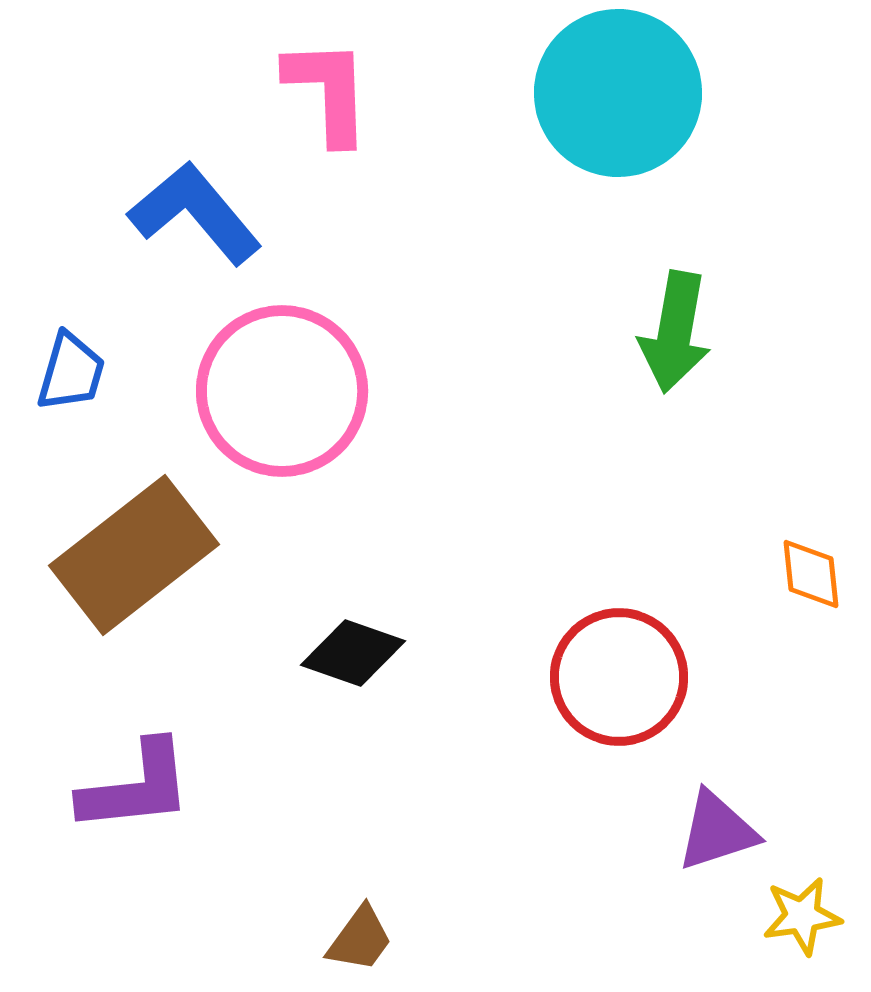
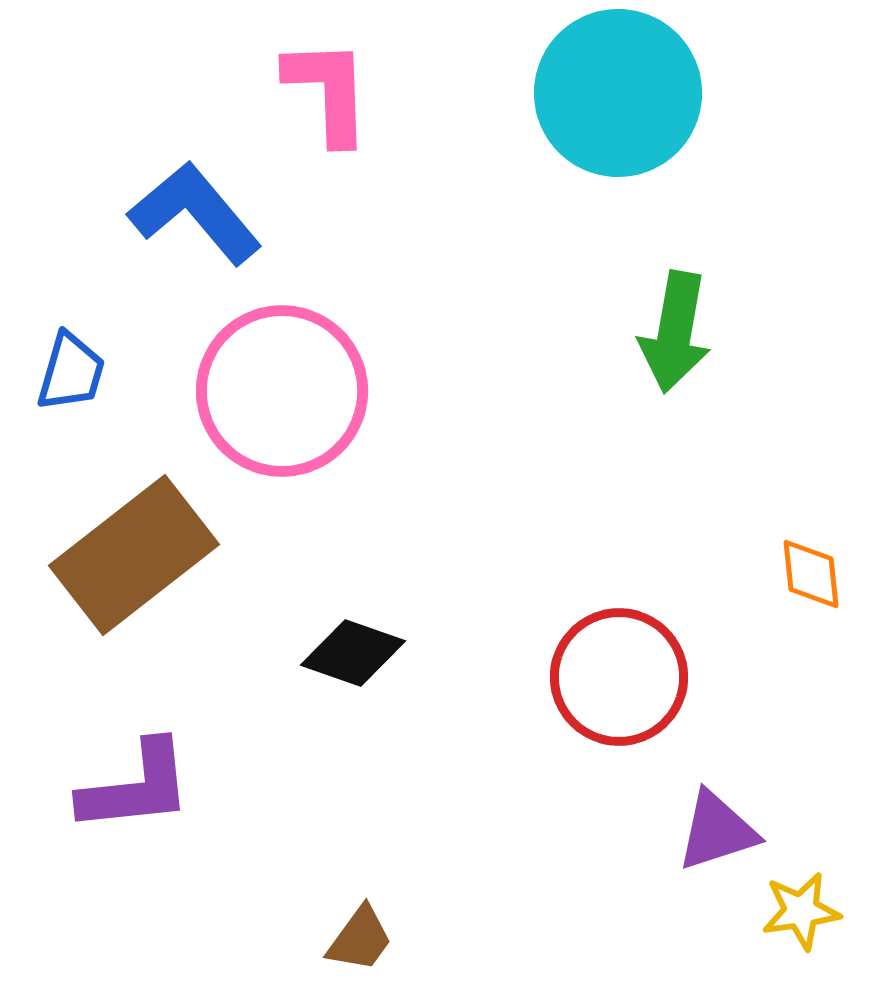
yellow star: moved 1 px left, 5 px up
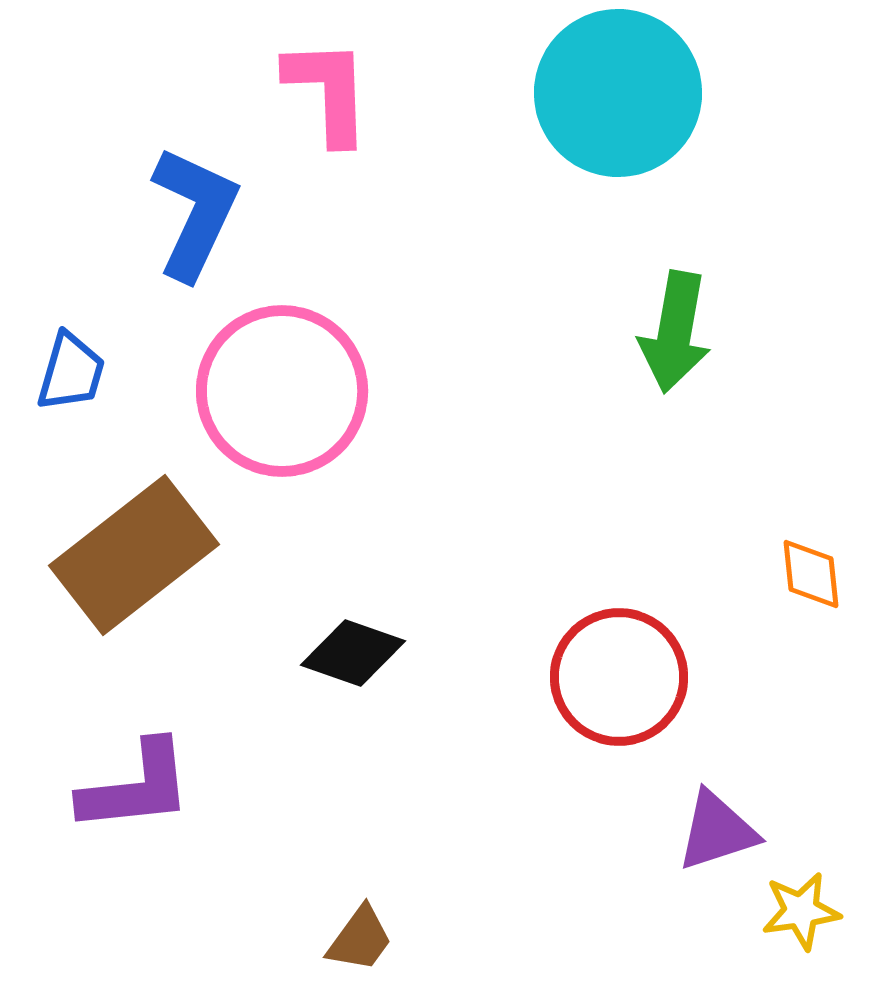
blue L-shape: rotated 65 degrees clockwise
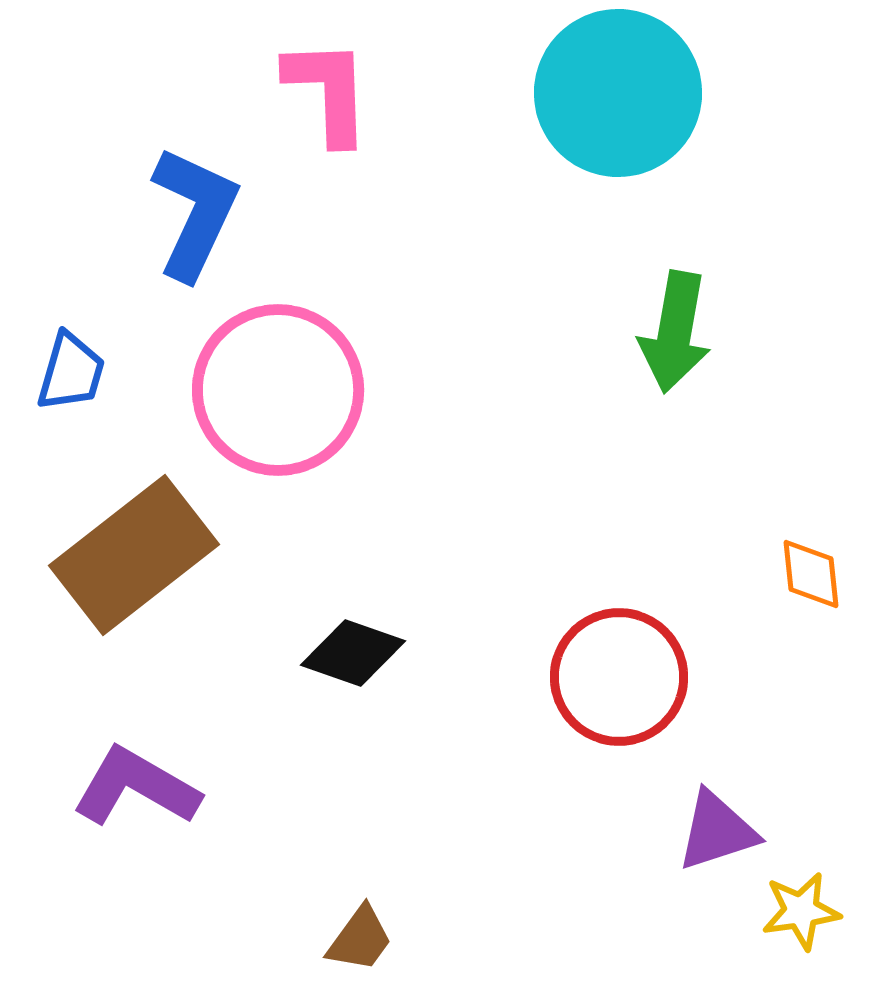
pink circle: moved 4 px left, 1 px up
purple L-shape: rotated 144 degrees counterclockwise
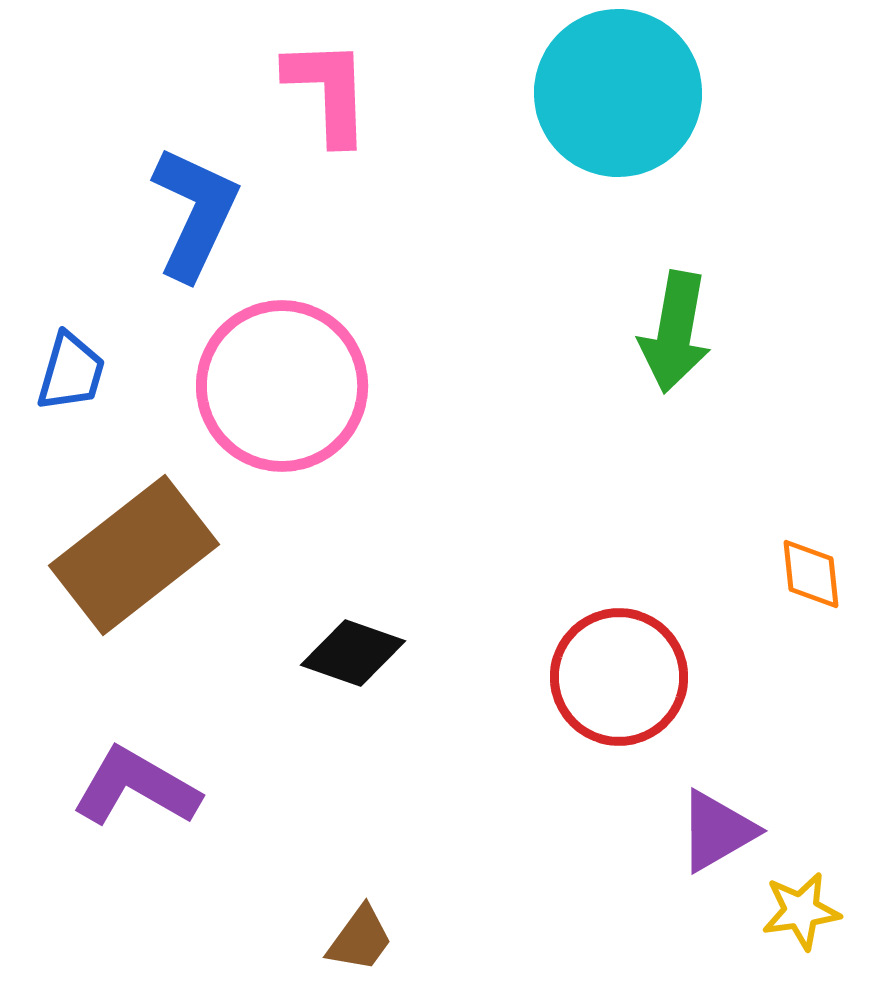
pink circle: moved 4 px right, 4 px up
purple triangle: rotated 12 degrees counterclockwise
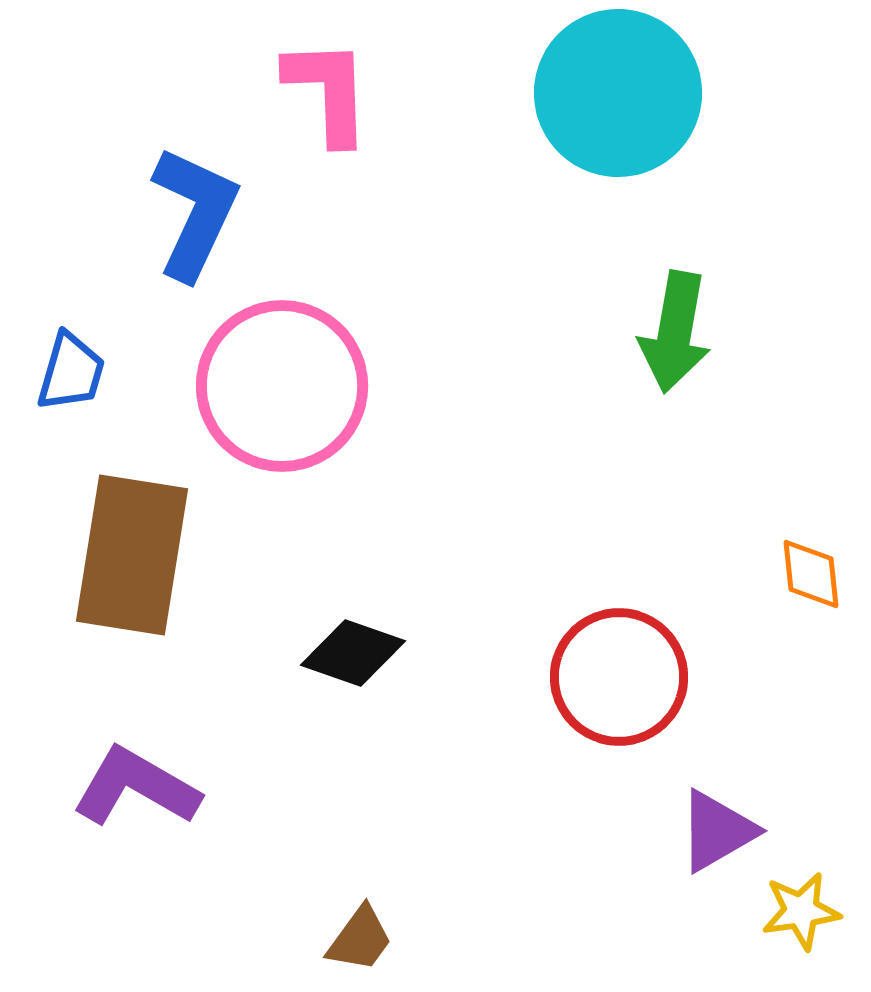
brown rectangle: moved 2 px left; rotated 43 degrees counterclockwise
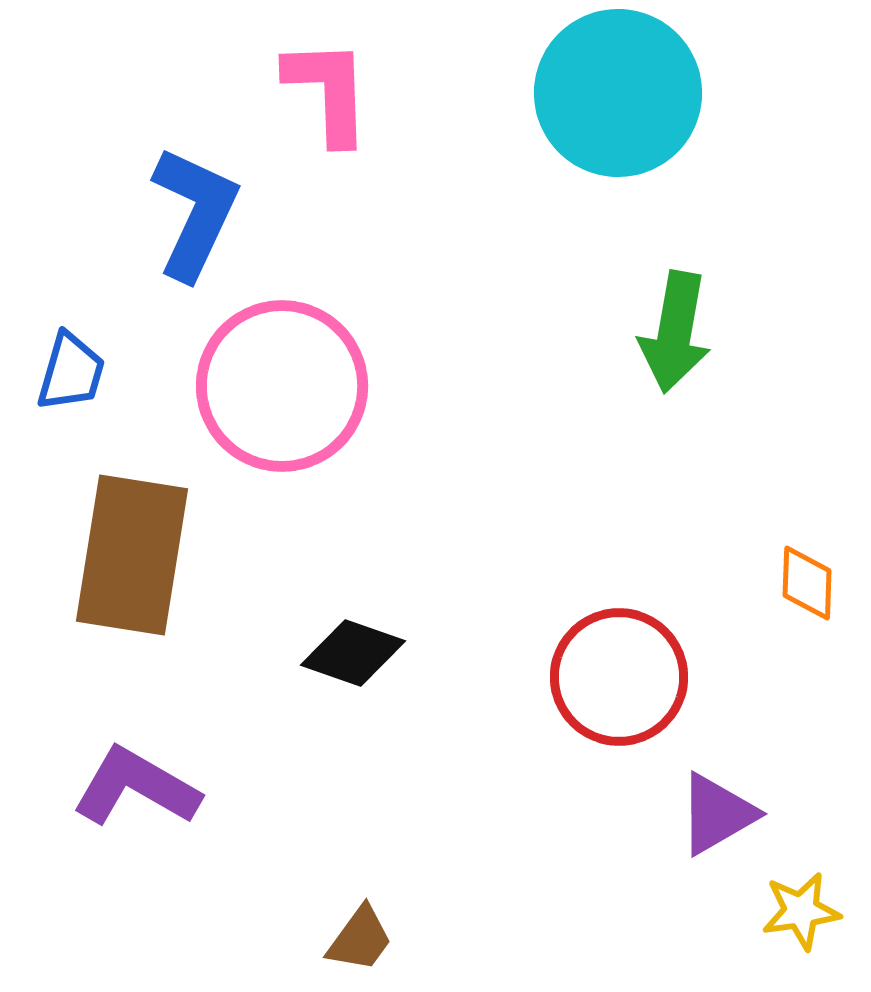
orange diamond: moved 4 px left, 9 px down; rotated 8 degrees clockwise
purple triangle: moved 17 px up
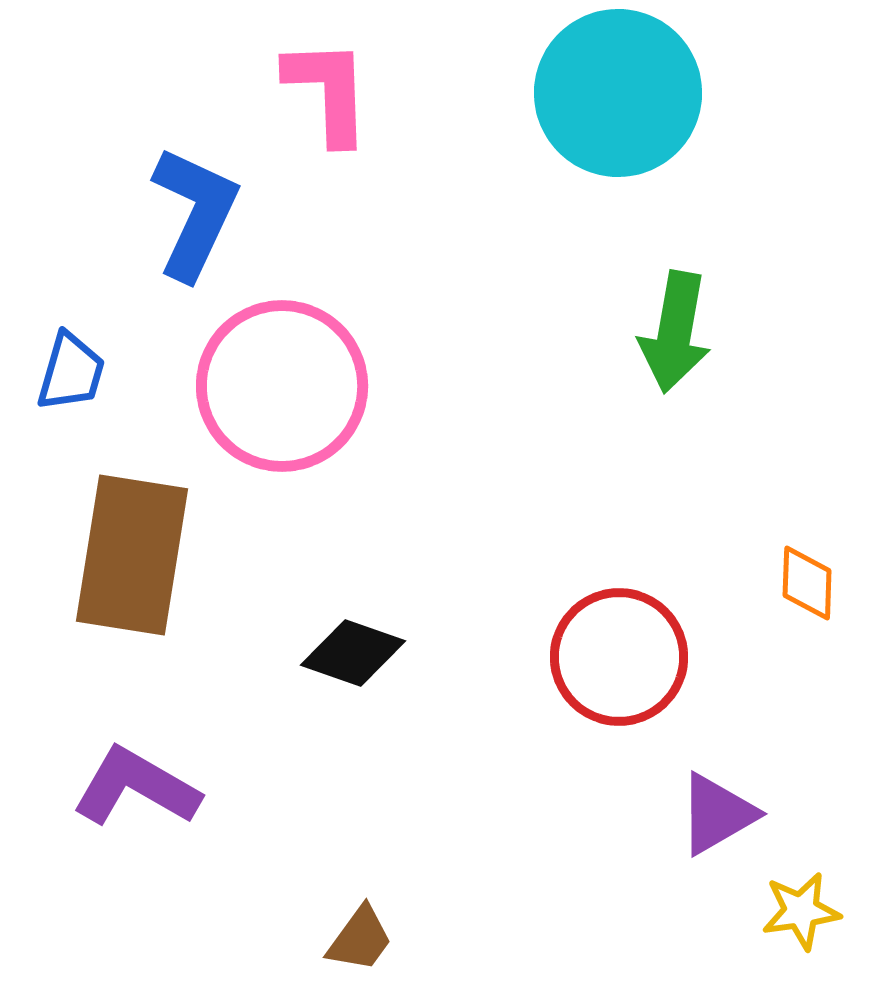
red circle: moved 20 px up
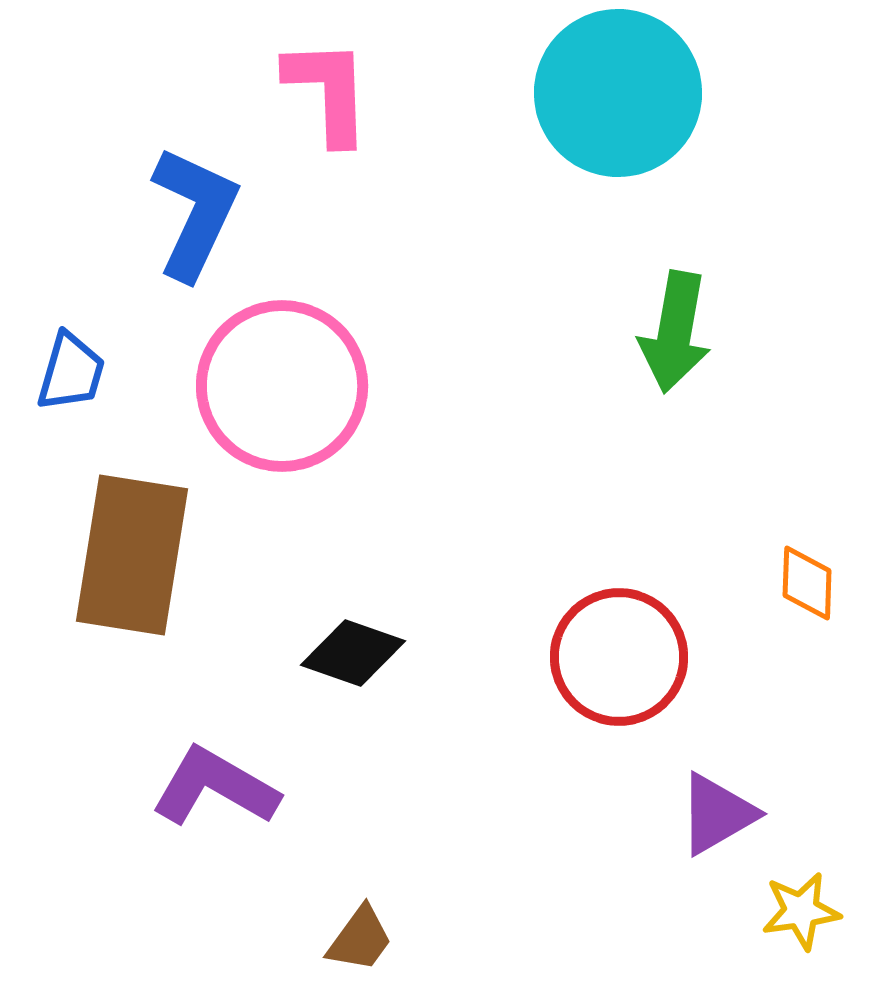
purple L-shape: moved 79 px right
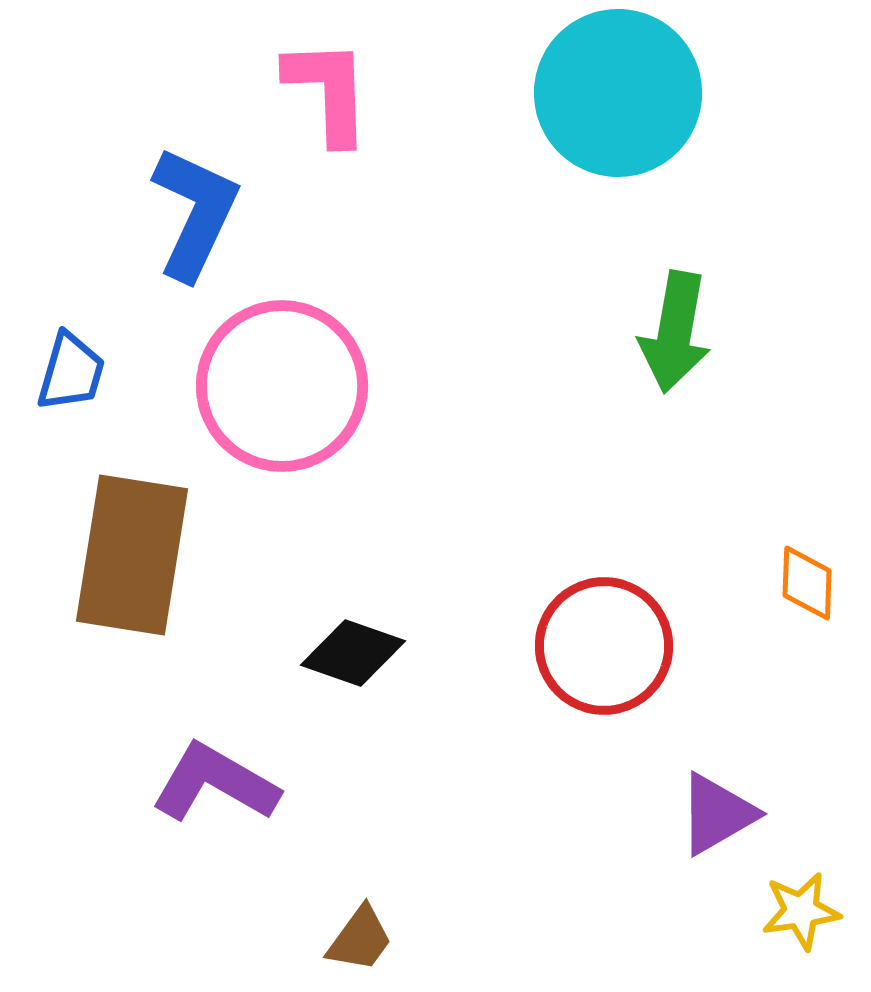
red circle: moved 15 px left, 11 px up
purple L-shape: moved 4 px up
